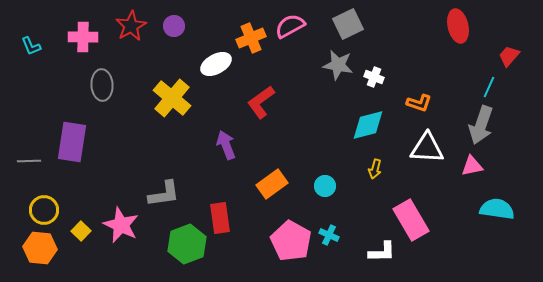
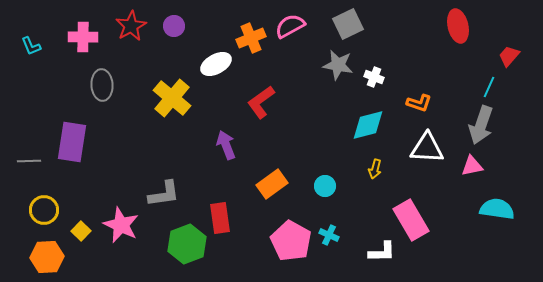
orange hexagon: moved 7 px right, 9 px down; rotated 8 degrees counterclockwise
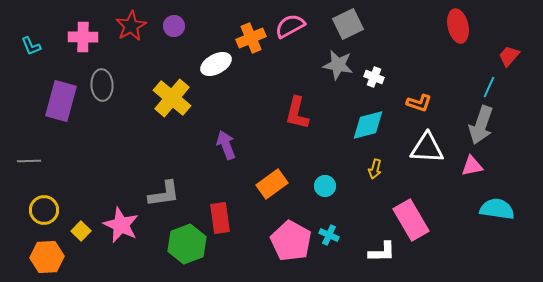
red L-shape: moved 36 px right, 11 px down; rotated 40 degrees counterclockwise
purple rectangle: moved 11 px left, 41 px up; rotated 6 degrees clockwise
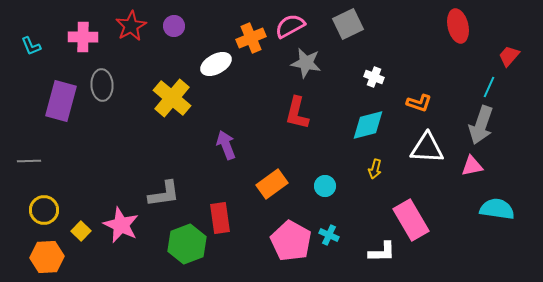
gray star: moved 32 px left, 2 px up
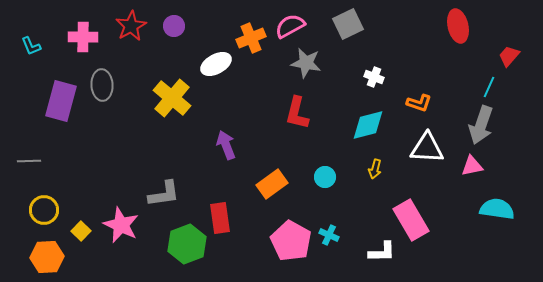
cyan circle: moved 9 px up
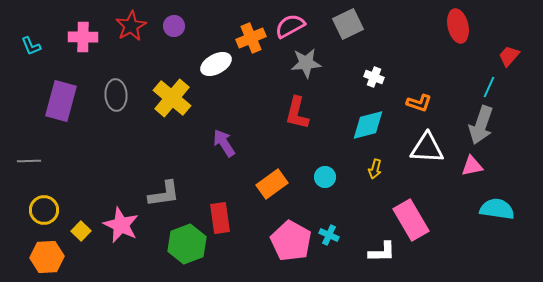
gray star: rotated 16 degrees counterclockwise
gray ellipse: moved 14 px right, 10 px down
purple arrow: moved 2 px left, 2 px up; rotated 12 degrees counterclockwise
